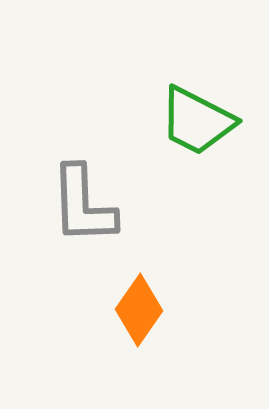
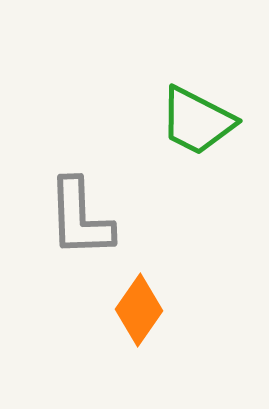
gray L-shape: moved 3 px left, 13 px down
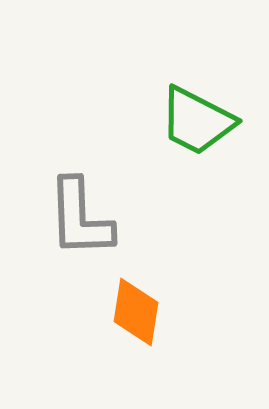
orange diamond: moved 3 px left, 2 px down; rotated 26 degrees counterclockwise
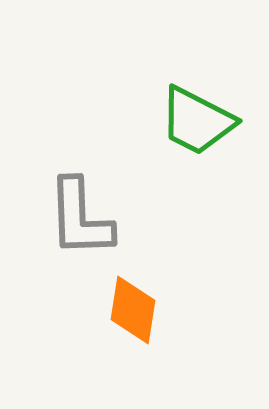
orange diamond: moved 3 px left, 2 px up
